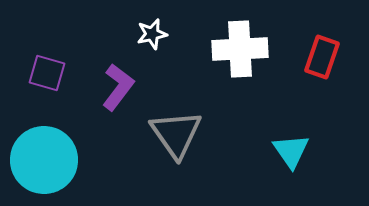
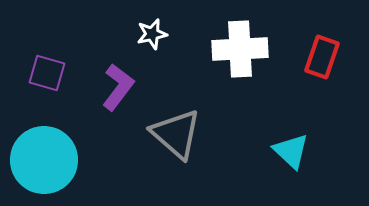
gray triangle: rotated 14 degrees counterclockwise
cyan triangle: rotated 12 degrees counterclockwise
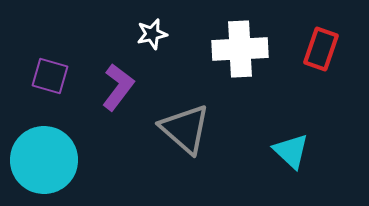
red rectangle: moved 1 px left, 8 px up
purple square: moved 3 px right, 3 px down
gray triangle: moved 9 px right, 5 px up
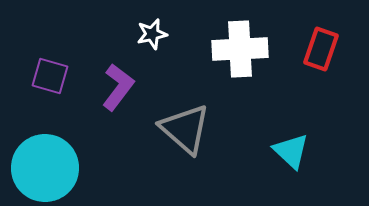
cyan circle: moved 1 px right, 8 px down
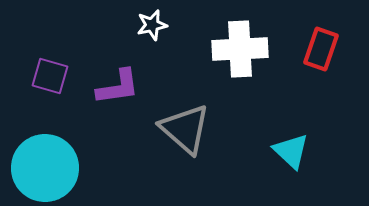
white star: moved 9 px up
purple L-shape: rotated 45 degrees clockwise
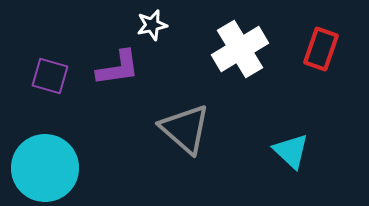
white cross: rotated 28 degrees counterclockwise
purple L-shape: moved 19 px up
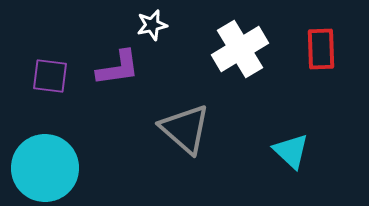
red rectangle: rotated 21 degrees counterclockwise
purple square: rotated 9 degrees counterclockwise
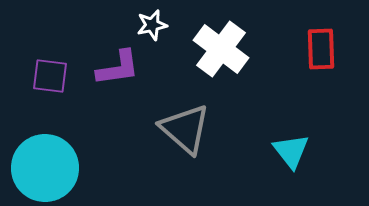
white cross: moved 19 px left; rotated 22 degrees counterclockwise
cyan triangle: rotated 9 degrees clockwise
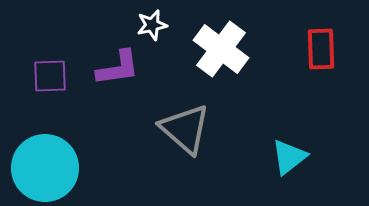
purple square: rotated 9 degrees counterclockwise
cyan triangle: moved 2 px left, 6 px down; rotated 30 degrees clockwise
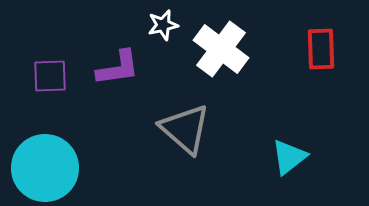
white star: moved 11 px right
